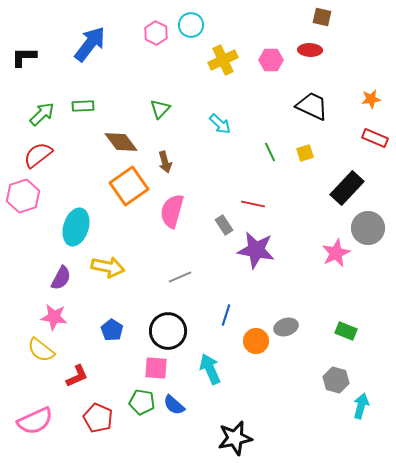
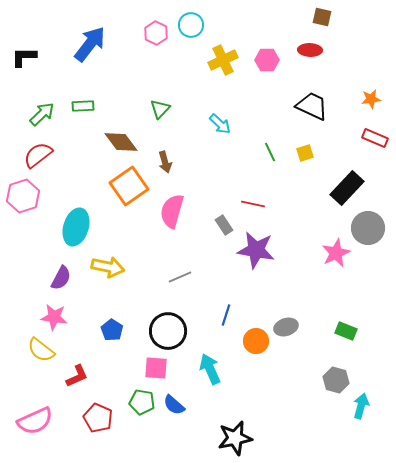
pink hexagon at (271, 60): moved 4 px left
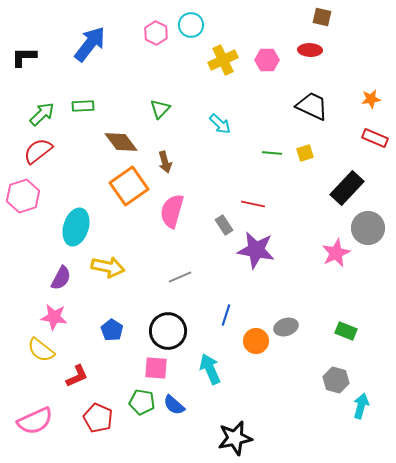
green line at (270, 152): moved 2 px right, 1 px down; rotated 60 degrees counterclockwise
red semicircle at (38, 155): moved 4 px up
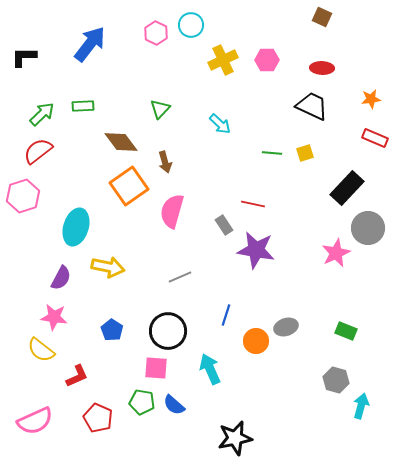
brown square at (322, 17): rotated 12 degrees clockwise
red ellipse at (310, 50): moved 12 px right, 18 px down
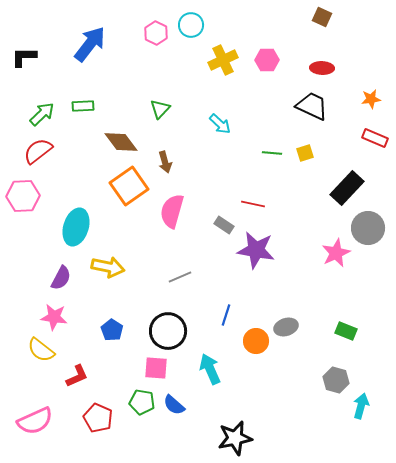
pink hexagon at (23, 196): rotated 16 degrees clockwise
gray rectangle at (224, 225): rotated 24 degrees counterclockwise
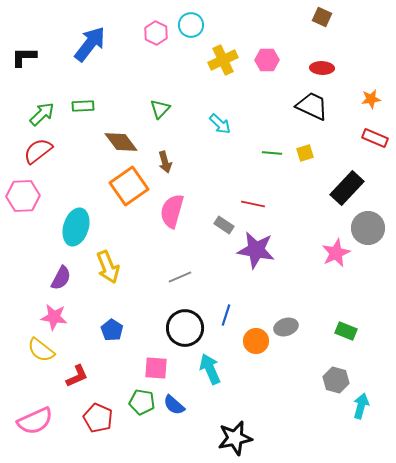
yellow arrow at (108, 267): rotated 56 degrees clockwise
black circle at (168, 331): moved 17 px right, 3 px up
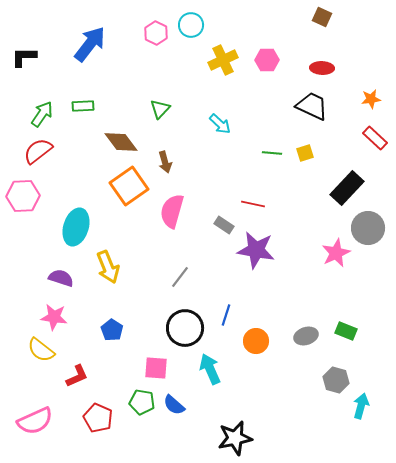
green arrow at (42, 114): rotated 12 degrees counterclockwise
red rectangle at (375, 138): rotated 20 degrees clockwise
gray line at (180, 277): rotated 30 degrees counterclockwise
purple semicircle at (61, 278): rotated 100 degrees counterclockwise
gray ellipse at (286, 327): moved 20 px right, 9 px down
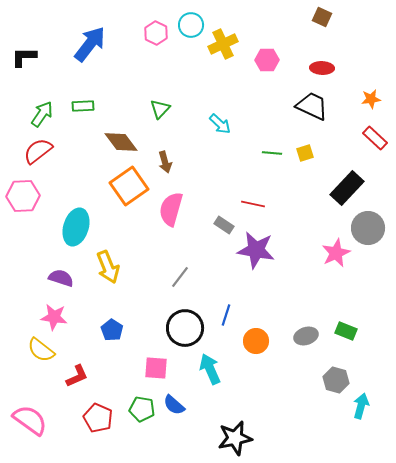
yellow cross at (223, 60): moved 16 px up
pink semicircle at (172, 211): moved 1 px left, 2 px up
green pentagon at (142, 402): moved 7 px down
pink semicircle at (35, 421): moved 5 px left, 1 px up; rotated 120 degrees counterclockwise
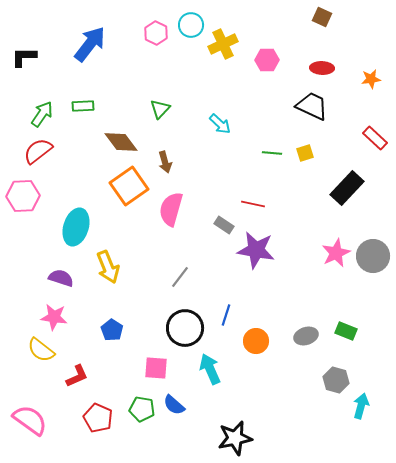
orange star at (371, 99): moved 20 px up
gray circle at (368, 228): moved 5 px right, 28 px down
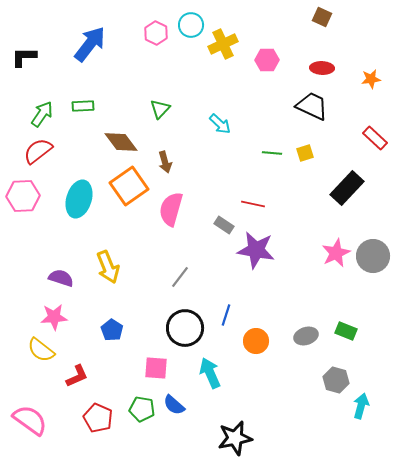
cyan ellipse at (76, 227): moved 3 px right, 28 px up
pink star at (54, 317): rotated 12 degrees counterclockwise
cyan arrow at (210, 369): moved 4 px down
